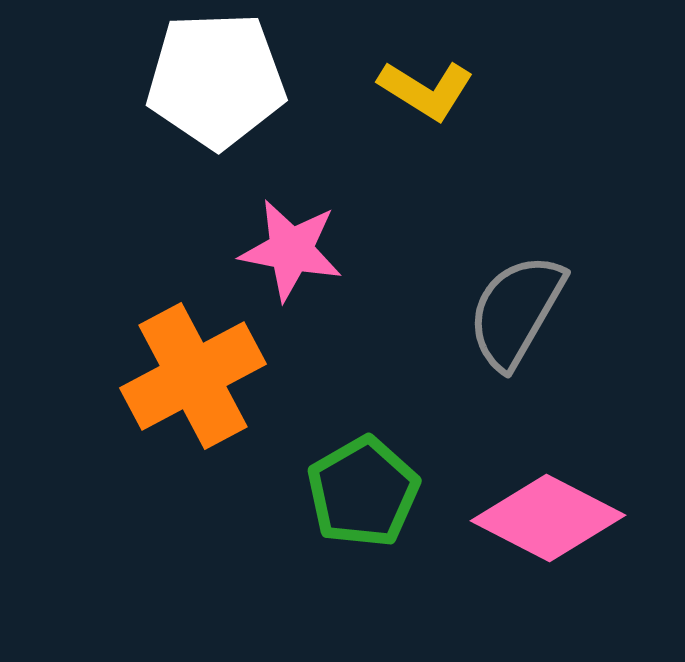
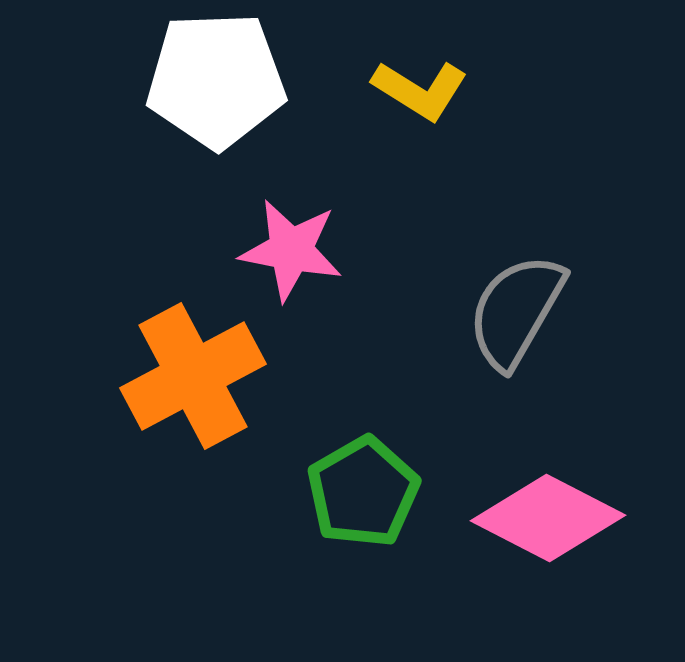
yellow L-shape: moved 6 px left
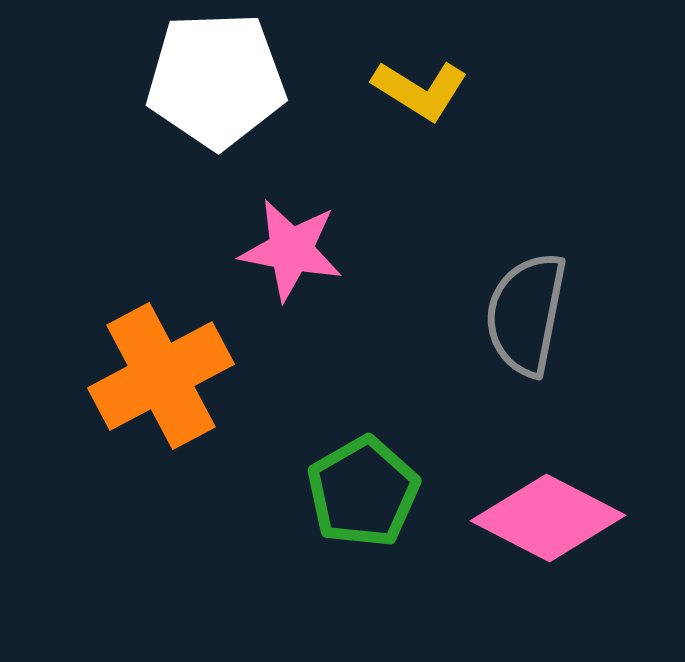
gray semicircle: moved 10 px right, 3 px down; rotated 19 degrees counterclockwise
orange cross: moved 32 px left
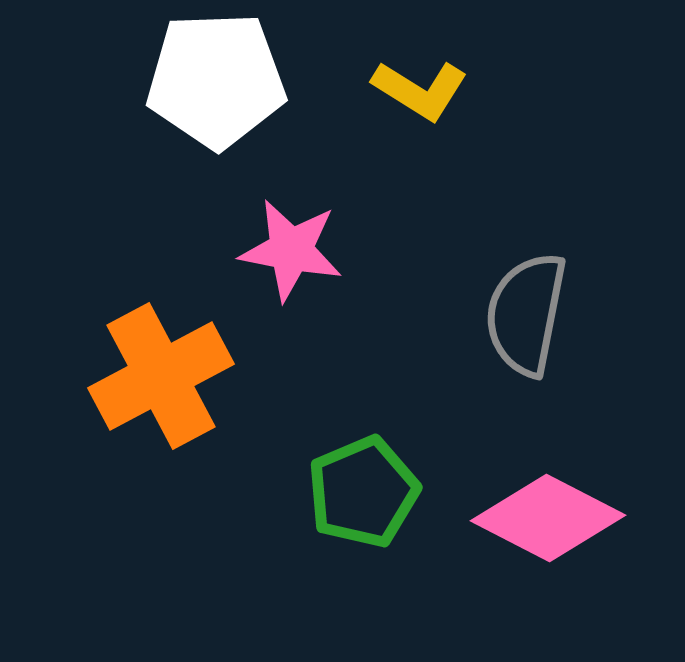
green pentagon: rotated 7 degrees clockwise
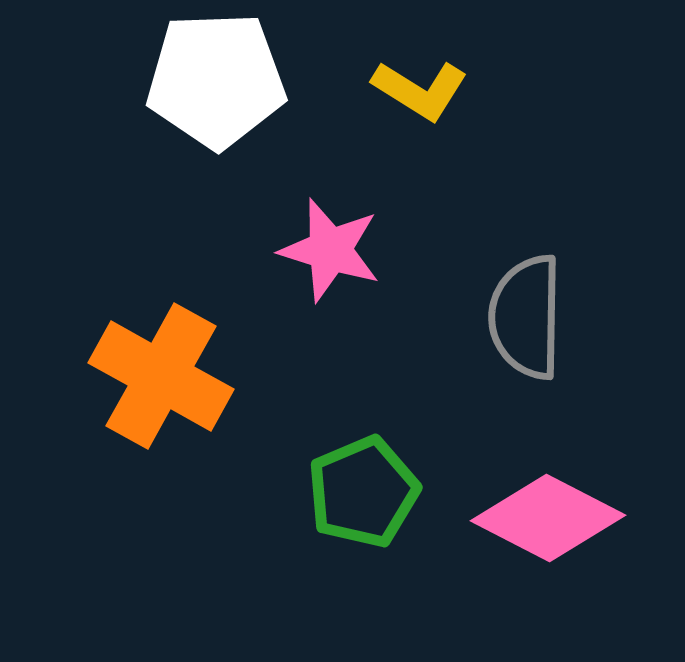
pink star: moved 39 px right; rotated 6 degrees clockwise
gray semicircle: moved 3 px down; rotated 10 degrees counterclockwise
orange cross: rotated 33 degrees counterclockwise
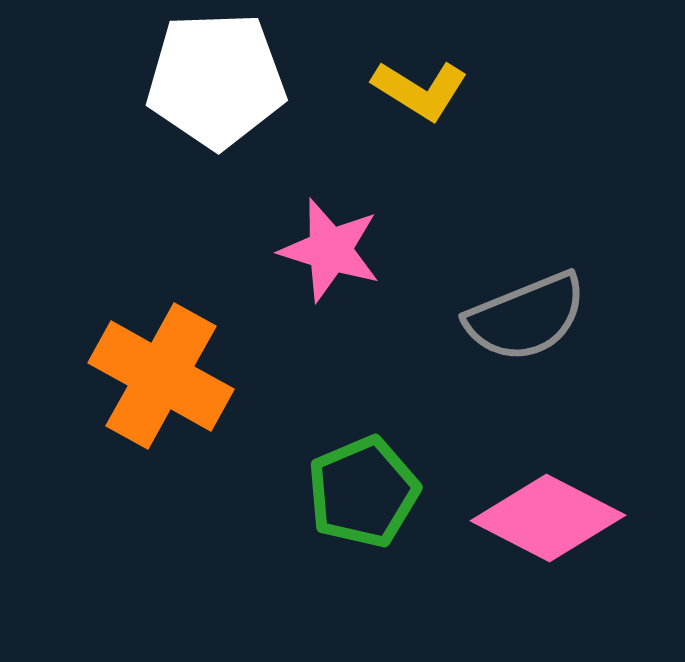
gray semicircle: rotated 113 degrees counterclockwise
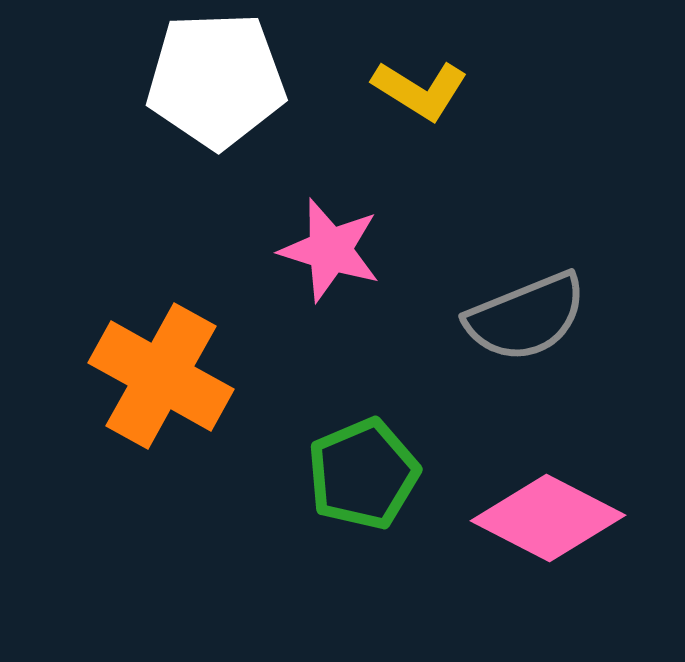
green pentagon: moved 18 px up
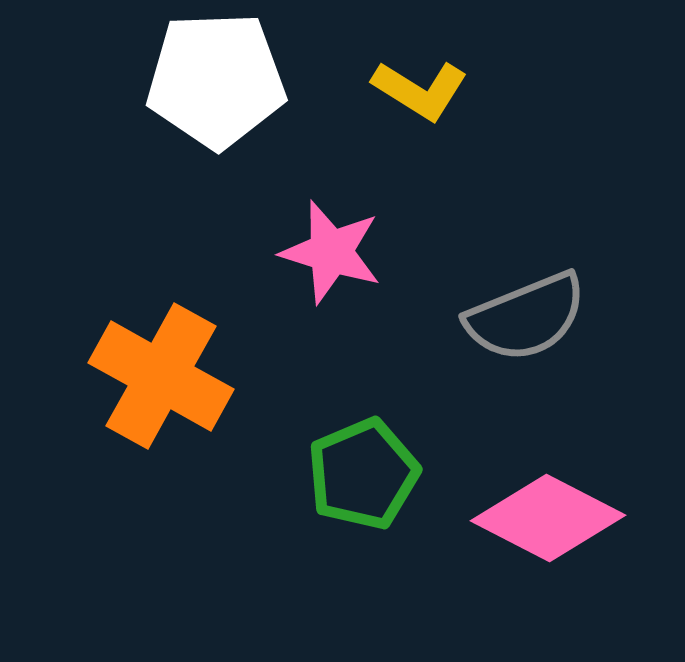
pink star: moved 1 px right, 2 px down
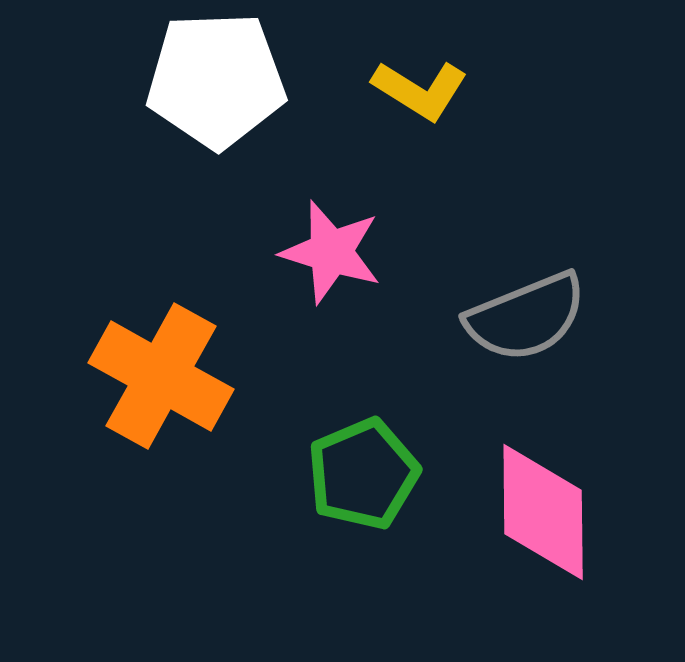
pink diamond: moved 5 px left, 6 px up; rotated 62 degrees clockwise
